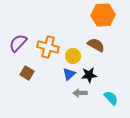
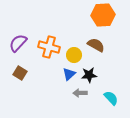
orange cross: moved 1 px right
yellow circle: moved 1 px right, 1 px up
brown square: moved 7 px left
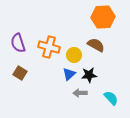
orange hexagon: moved 2 px down
purple semicircle: rotated 60 degrees counterclockwise
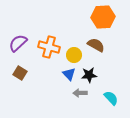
purple semicircle: rotated 66 degrees clockwise
blue triangle: rotated 32 degrees counterclockwise
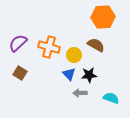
cyan semicircle: rotated 28 degrees counterclockwise
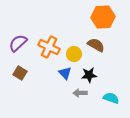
orange cross: rotated 10 degrees clockwise
yellow circle: moved 1 px up
blue triangle: moved 4 px left, 1 px up
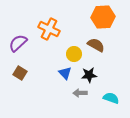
orange cross: moved 18 px up
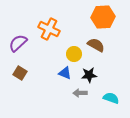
blue triangle: rotated 24 degrees counterclockwise
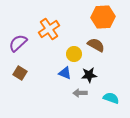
orange cross: rotated 30 degrees clockwise
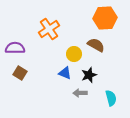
orange hexagon: moved 2 px right, 1 px down
purple semicircle: moved 3 px left, 5 px down; rotated 42 degrees clockwise
black star: rotated 14 degrees counterclockwise
cyan semicircle: rotated 56 degrees clockwise
